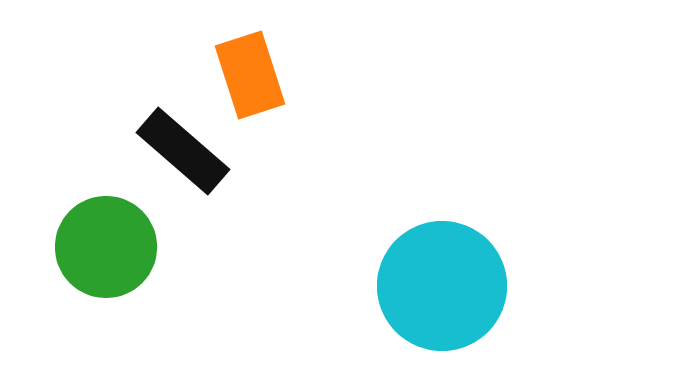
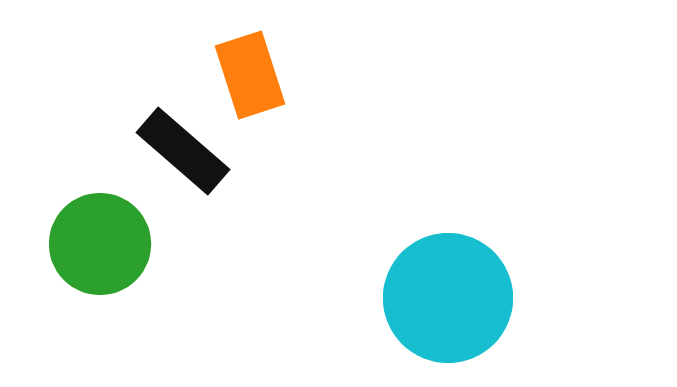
green circle: moved 6 px left, 3 px up
cyan circle: moved 6 px right, 12 px down
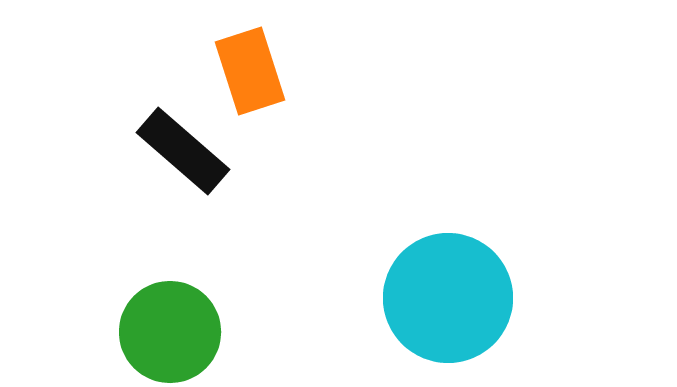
orange rectangle: moved 4 px up
green circle: moved 70 px right, 88 px down
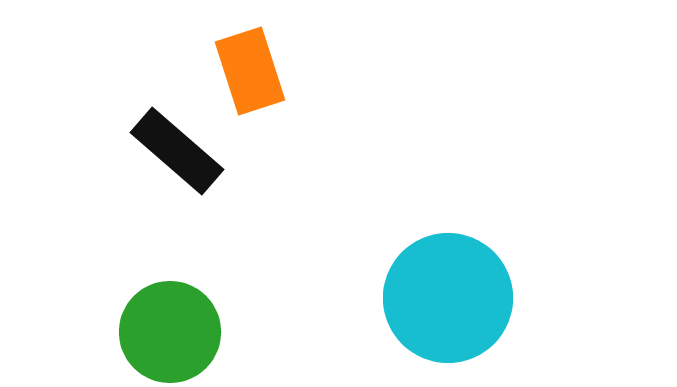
black rectangle: moved 6 px left
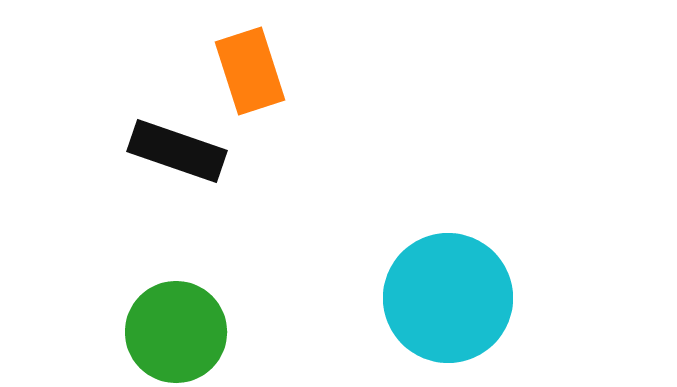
black rectangle: rotated 22 degrees counterclockwise
green circle: moved 6 px right
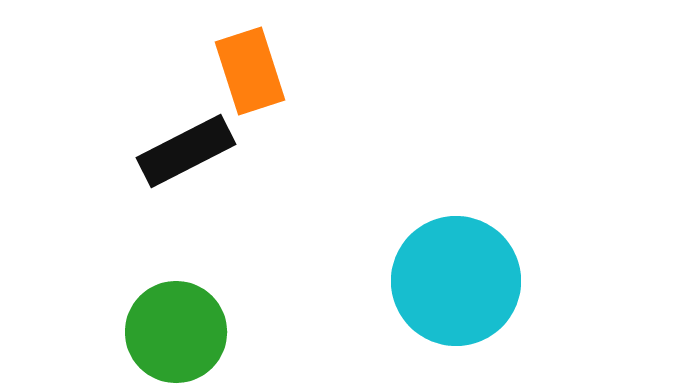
black rectangle: moved 9 px right; rotated 46 degrees counterclockwise
cyan circle: moved 8 px right, 17 px up
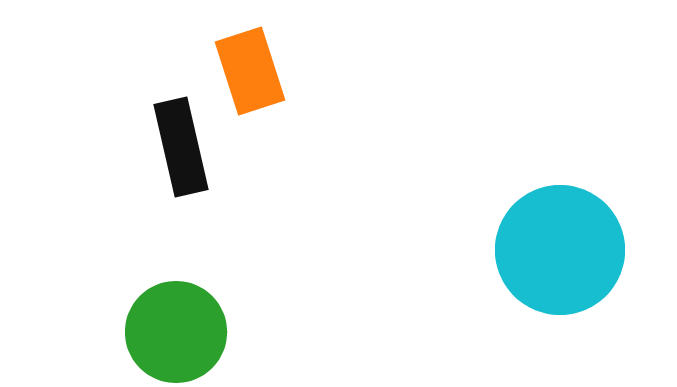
black rectangle: moved 5 px left, 4 px up; rotated 76 degrees counterclockwise
cyan circle: moved 104 px right, 31 px up
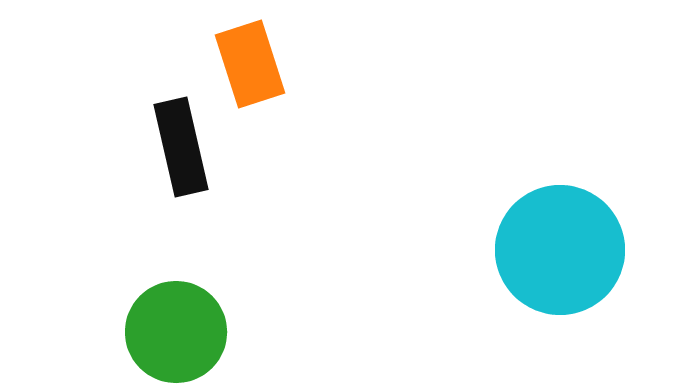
orange rectangle: moved 7 px up
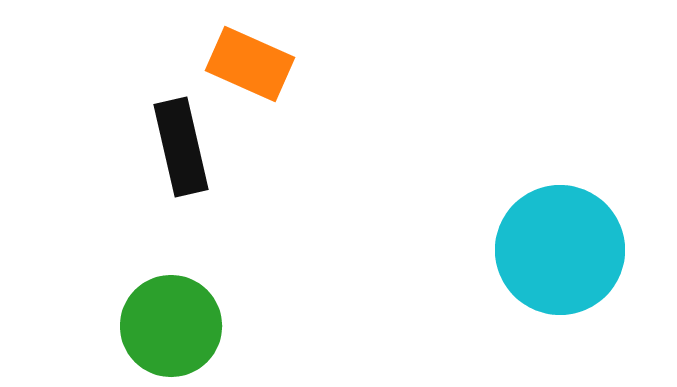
orange rectangle: rotated 48 degrees counterclockwise
green circle: moved 5 px left, 6 px up
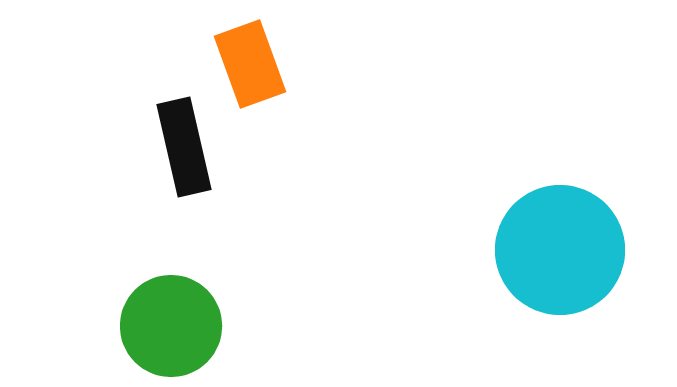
orange rectangle: rotated 46 degrees clockwise
black rectangle: moved 3 px right
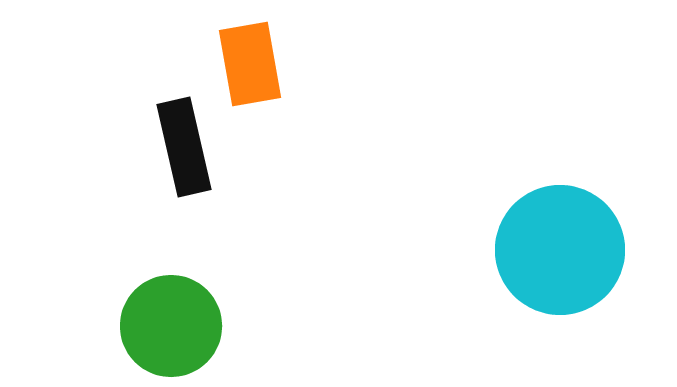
orange rectangle: rotated 10 degrees clockwise
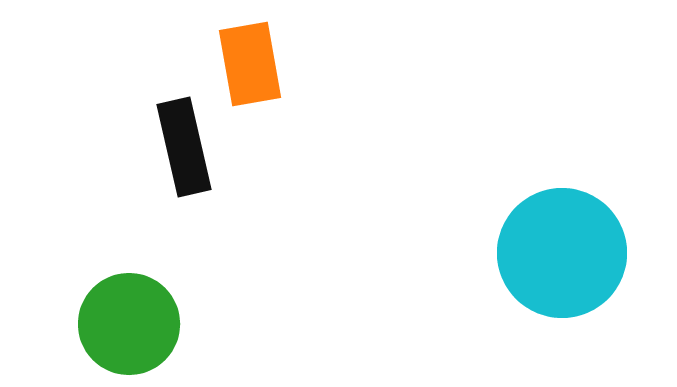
cyan circle: moved 2 px right, 3 px down
green circle: moved 42 px left, 2 px up
